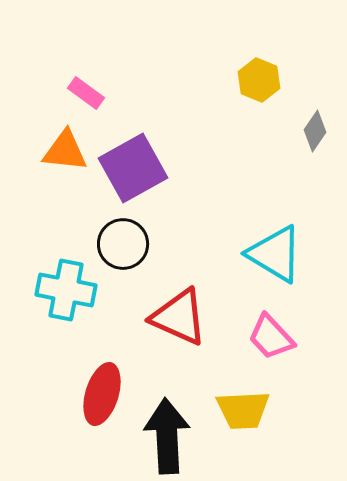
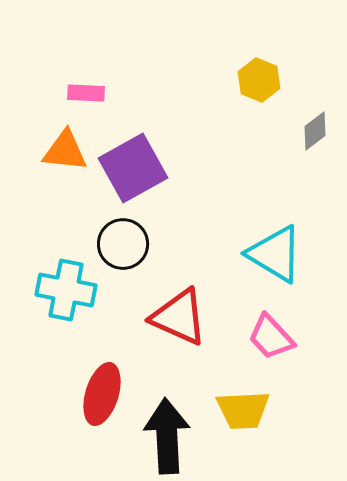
pink rectangle: rotated 33 degrees counterclockwise
gray diamond: rotated 18 degrees clockwise
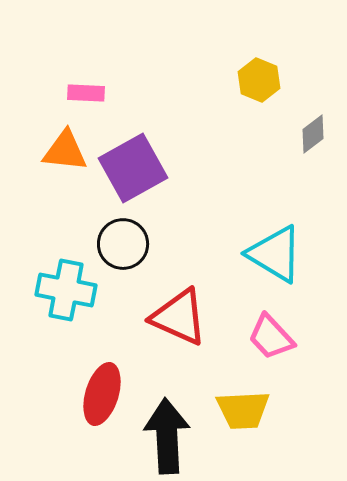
gray diamond: moved 2 px left, 3 px down
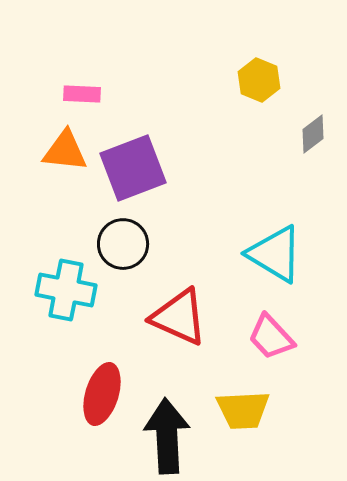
pink rectangle: moved 4 px left, 1 px down
purple square: rotated 8 degrees clockwise
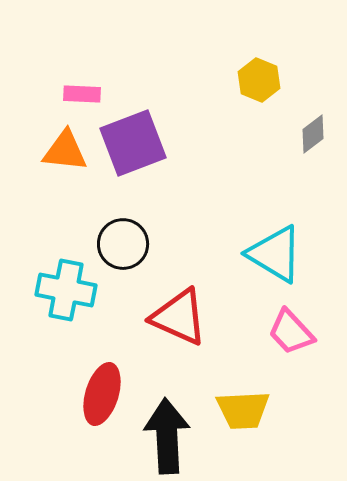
purple square: moved 25 px up
pink trapezoid: moved 20 px right, 5 px up
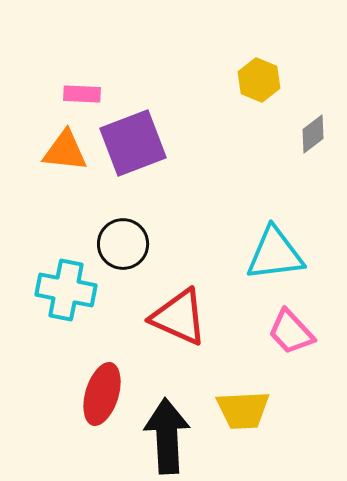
cyan triangle: rotated 38 degrees counterclockwise
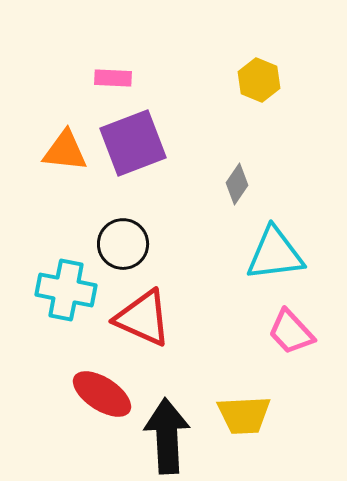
pink rectangle: moved 31 px right, 16 px up
gray diamond: moved 76 px left, 50 px down; rotated 18 degrees counterclockwise
red triangle: moved 36 px left, 1 px down
red ellipse: rotated 74 degrees counterclockwise
yellow trapezoid: moved 1 px right, 5 px down
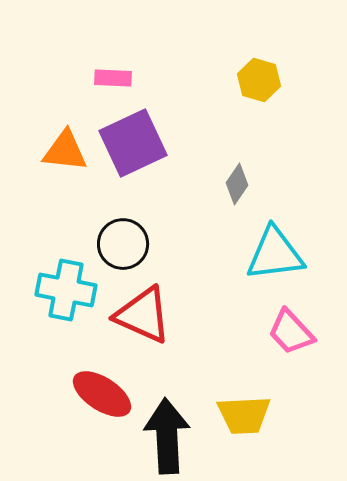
yellow hexagon: rotated 6 degrees counterclockwise
purple square: rotated 4 degrees counterclockwise
red triangle: moved 3 px up
